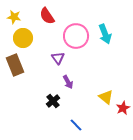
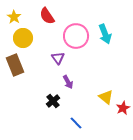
yellow star: rotated 24 degrees clockwise
blue line: moved 2 px up
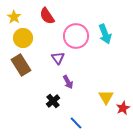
brown rectangle: moved 6 px right; rotated 10 degrees counterclockwise
yellow triangle: rotated 21 degrees clockwise
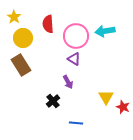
red semicircle: moved 1 px right, 8 px down; rotated 30 degrees clockwise
cyan arrow: moved 3 px up; rotated 102 degrees clockwise
purple triangle: moved 16 px right, 1 px down; rotated 24 degrees counterclockwise
red star: moved 1 px up; rotated 24 degrees counterclockwise
blue line: rotated 40 degrees counterclockwise
